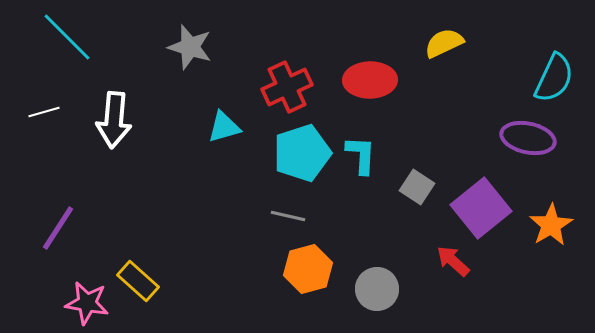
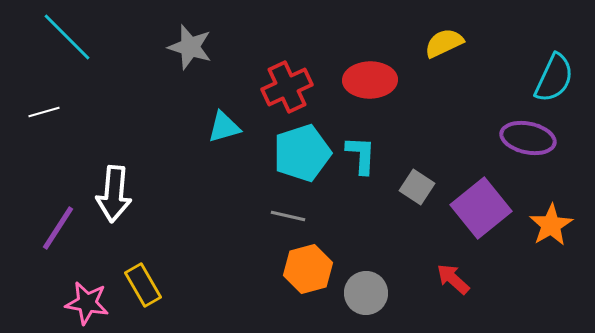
white arrow: moved 74 px down
red arrow: moved 18 px down
yellow rectangle: moved 5 px right, 4 px down; rotated 18 degrees clockwise
gray circle: moved 11 px left, 4 px down
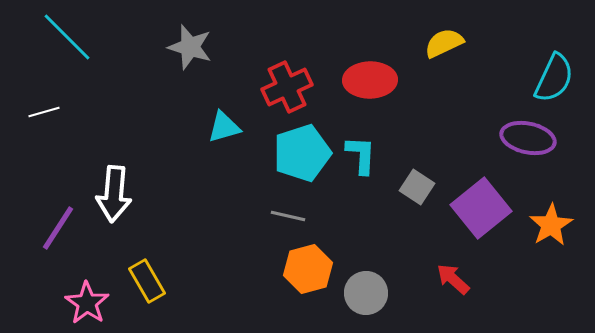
yellow rectangle: moved 4 px right, 4 px up
pink star: rotated 24 degrees clockwise
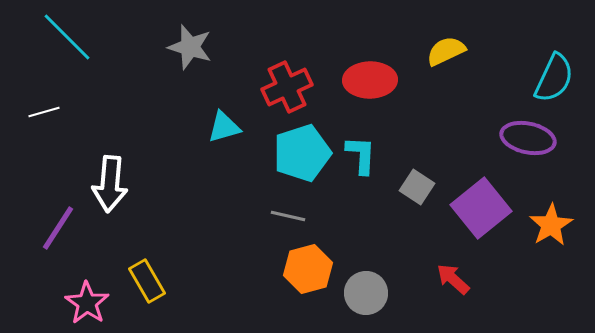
yellow semicircle: moved 2 px right, 8 px down
white arrow: moved 4 px left, 10 px up
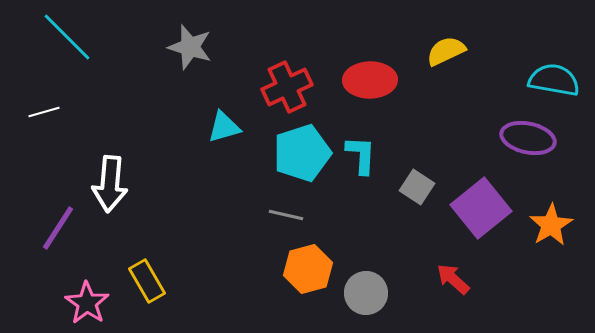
cyan semicircle: moved 2 px down; rotated 105 degrees counterclockwise
gray line: moved 2 px left, 1 px up
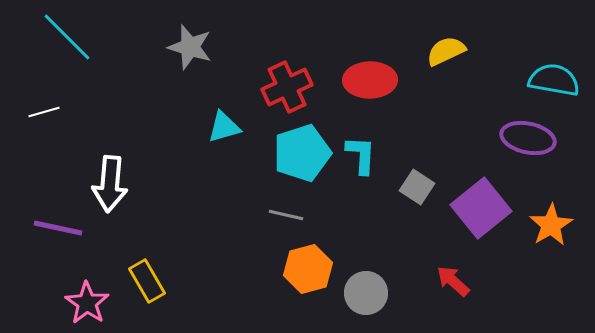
purple line: rotated 69 degrees clockwise
red arrow: moved 2 px down
